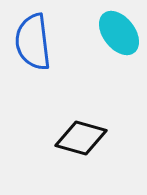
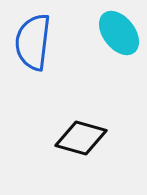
blue semicircle: rotated 14 degrees clockwise
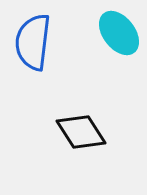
black diamond: moved 6 px up; rotated 42 degrees clockwise
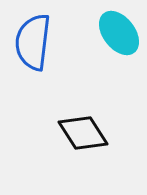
black diamond: moved 2 px right, 1 px down
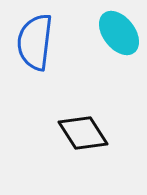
blue semicircle: moved 2 px right
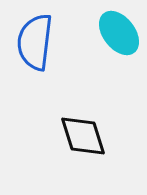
black diamond: moved 3 px down; rotated 15 degrees clockwise
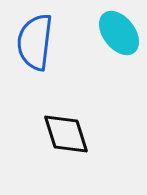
black diamond: moved 17 px left, 2 px up
